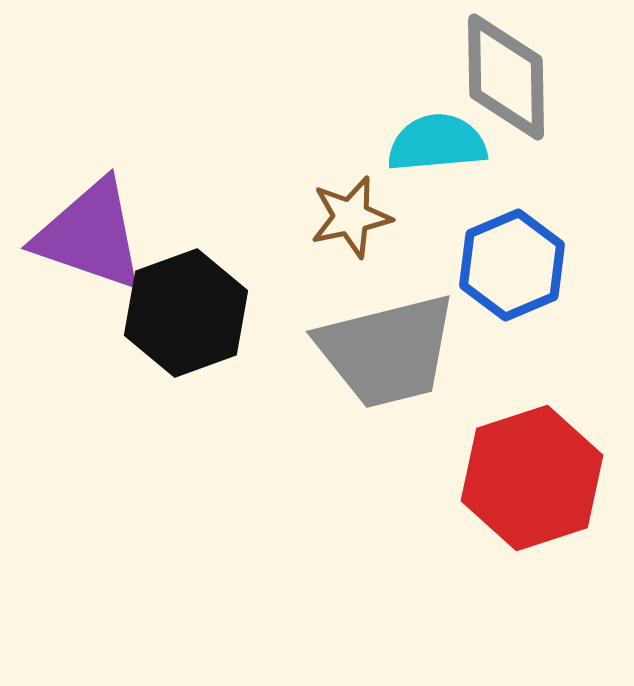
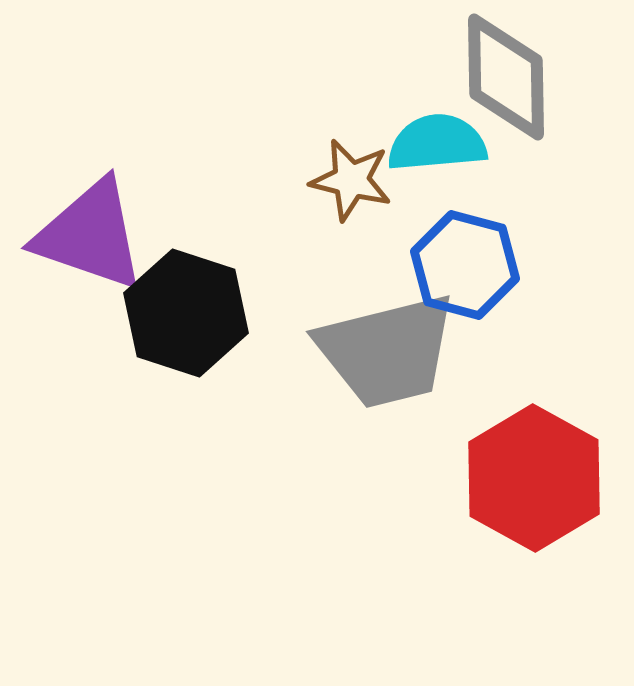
brown star: moved 37 px up; rotated 26 degrees clockwise
blue hexagon: moved 47 px left; rotated 22 degrees counterclockwise
black hexagon: rotated 22 degrees counterclockwise
red hexagon: moved 2 px right; rotated 13 degrees counterclockwise
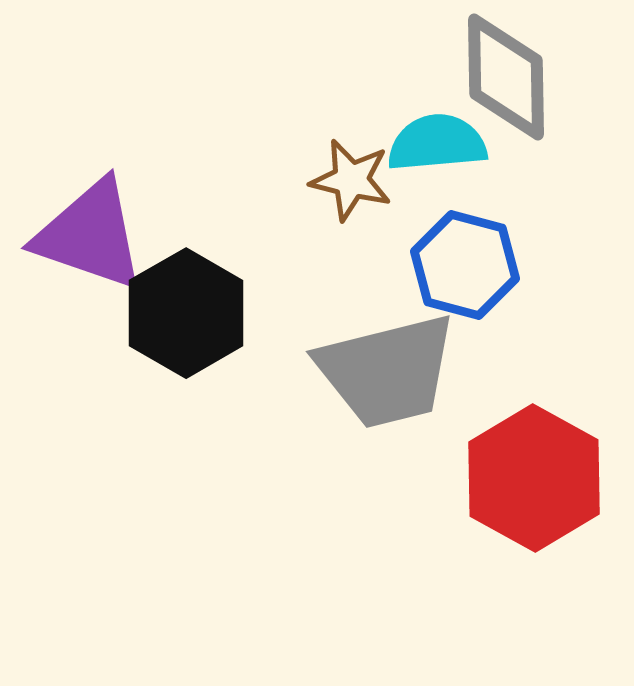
black hexagon: rotated 12 degrees clockwise
gray trapezoid: moved 20 px down
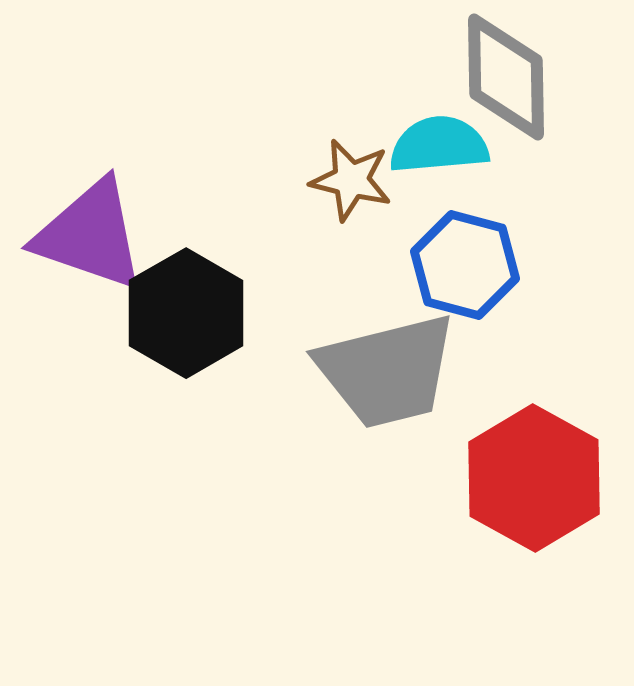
cyan semicircle: moved 2 px right, 2 px down
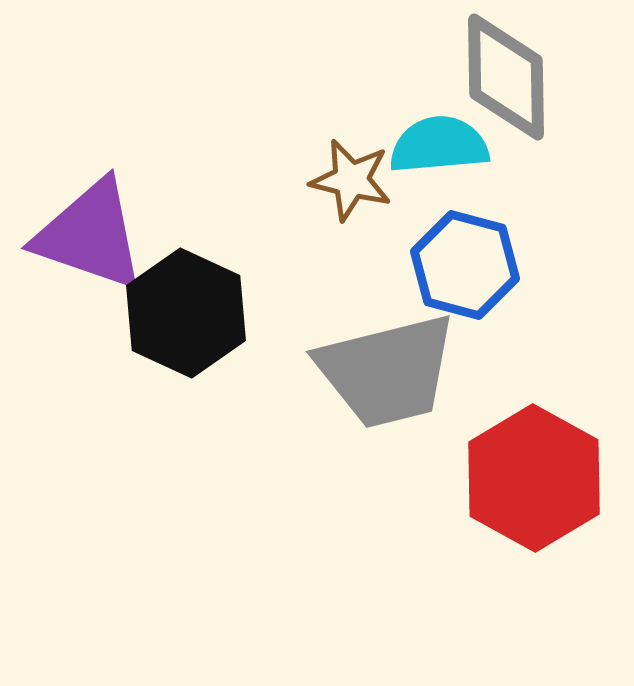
black hexagon: rotated 5 degrees counterclockwise
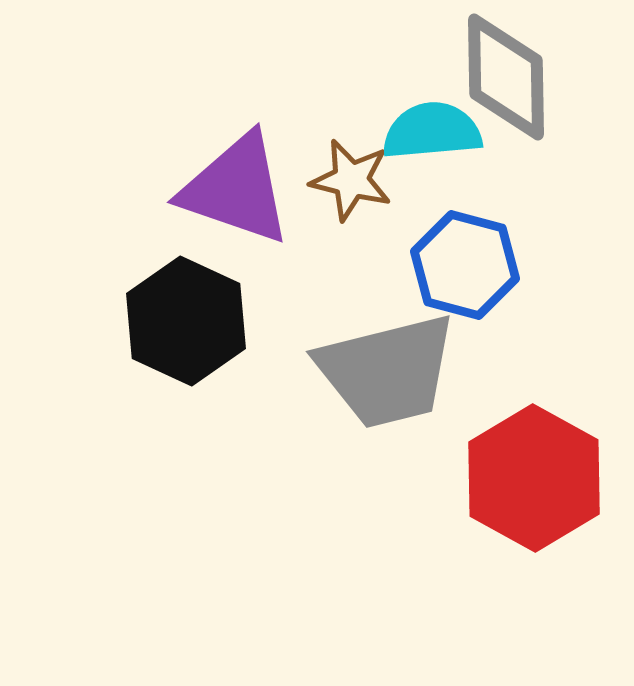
cyan semicircle: moved 7 px left, 14 px up
purple triangle: moved 146 px right, 46 px up
black hexagon: moved 8 px down
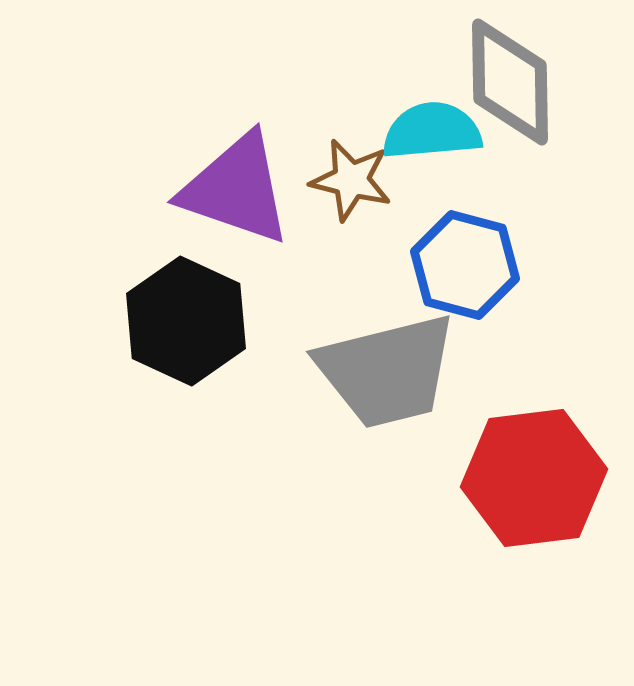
gray diamond: moved 4 px right, 5 px down
red hexagon: rotated 24 degrees clockwise
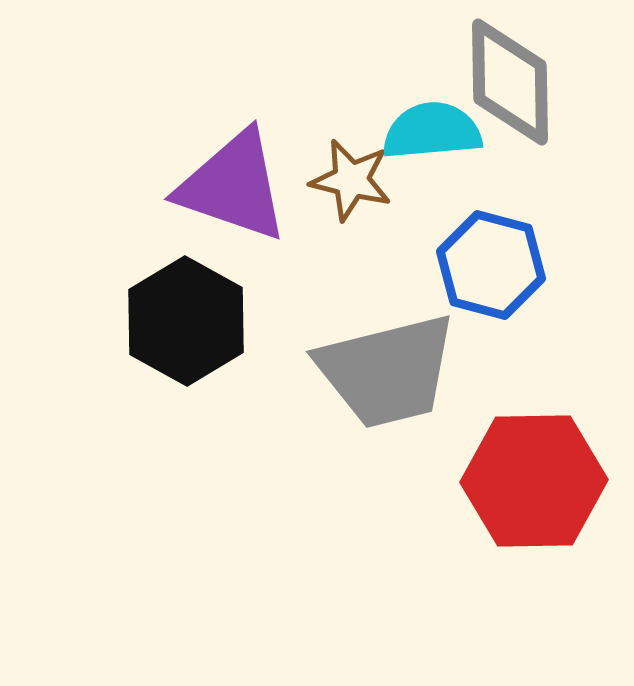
purple triangle: moved 3 px left, 3 px up
blue hexagon: moved 26 px right
black hexagon: rotated 4 degrees clockwise
red hexagon: moved 3 px down; rotated 6 degrees clockwise
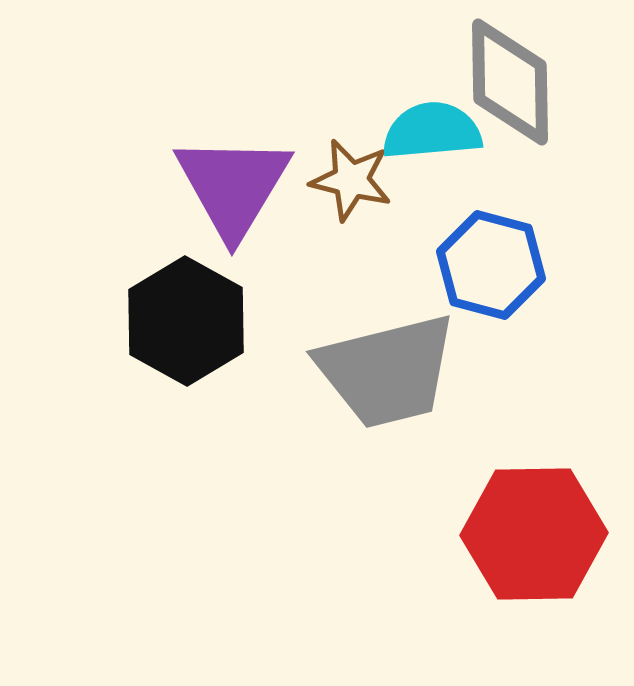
purple triangle: rotated 42 degrees clockwise
red hexagon: moved 53 px down
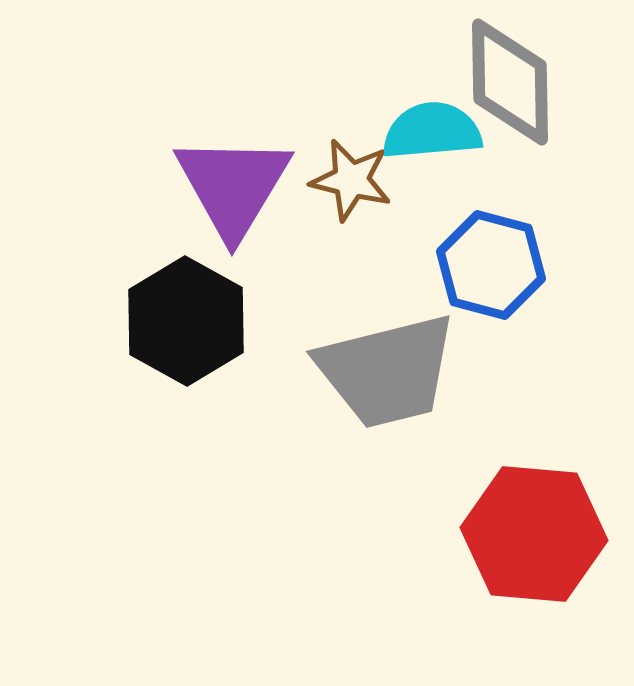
red hexagon: rotated 6 degrees clockwise
